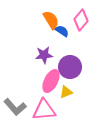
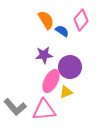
orange semicircle: moved 5 px left
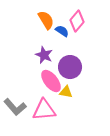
pink diamond: moved 4 px left, 1 px down
purple star: rotated 30 degrees clockwise
pink ellipse: rotated 65 degrees counterclockwise
yellow triangle: rotated 32 degrees clockwise
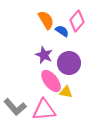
purple circle: moved 1 px left, 4 px up
